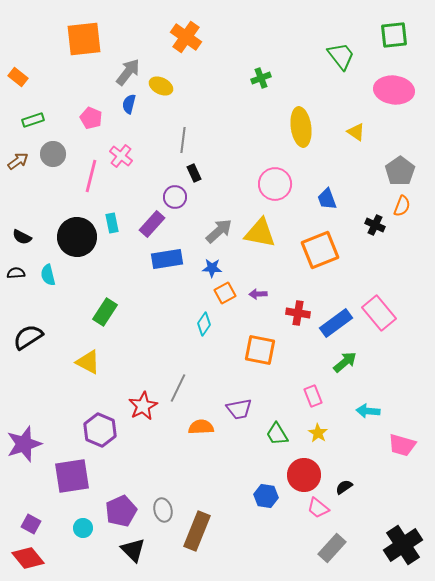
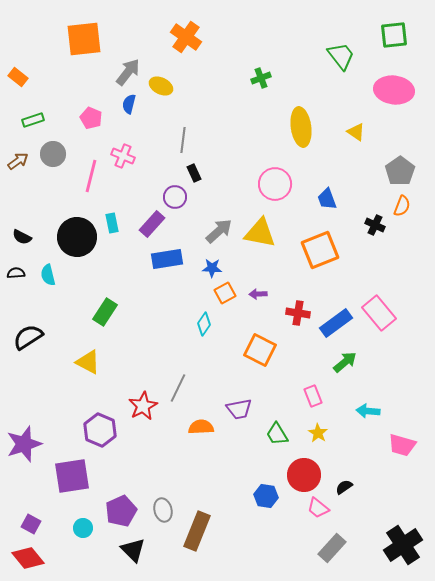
pink cross at (121, 156): moved 2 px right; rotated 15 degrees counterclockwise
orange square at (260, 350): rotated 16 degrees clockwise
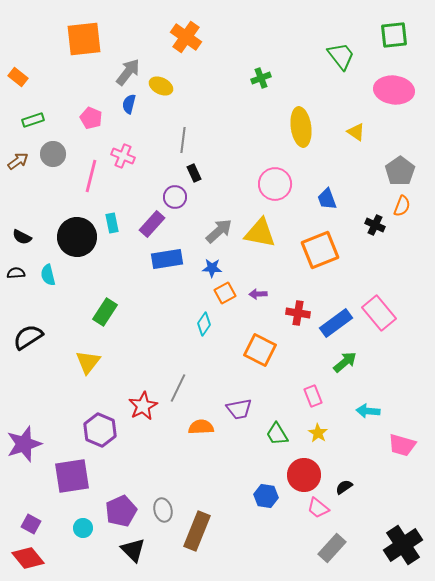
yellow triangle at (88, 362): rotated 40 degrees clockwise
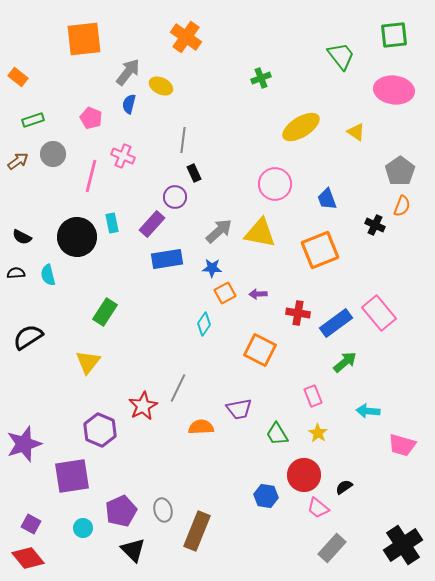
yellow ellipse at (301, 127): rotated 66 degrees clockwise
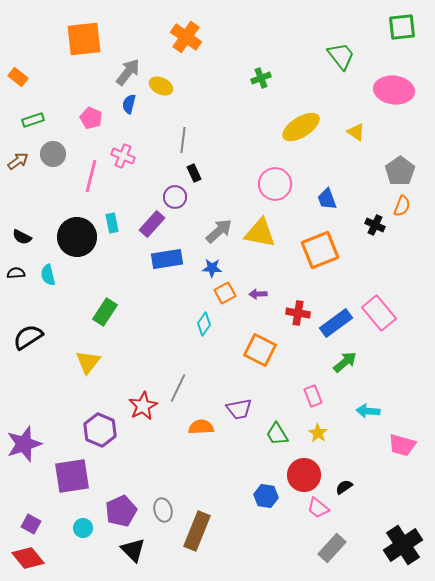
green square at (394, 35): moved 8 px right, 8 px up
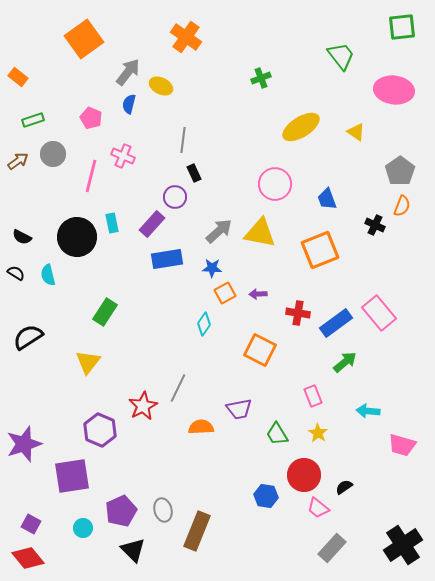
orange square at (84, 39): rotated 30 degrees counterclockwise
black semicircle at (16, 273): rotated 36 degrees clockwise
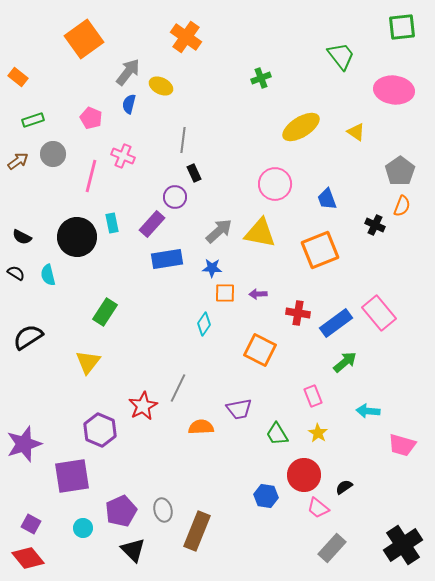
orange square at (225, 293): rotated 30 degrees clockwise
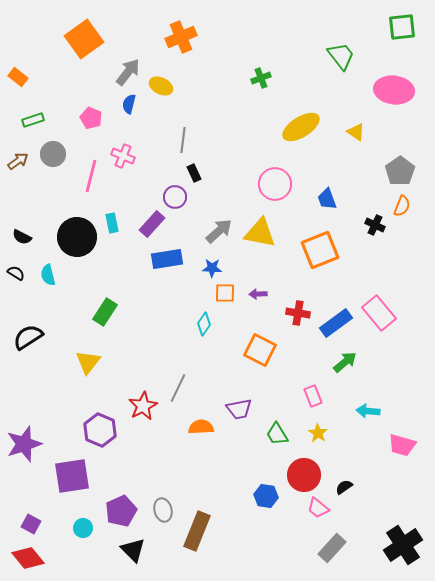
orange cross at (186, 37): moved 5 px left; rotated 32 degrees clockwise
